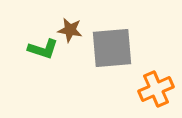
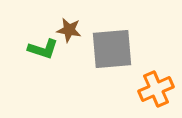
brown star: moved 1 px left
gray square: moved 1 px down
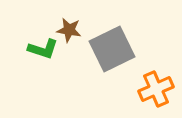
gray square: rotated 21 degrees counterclockwise
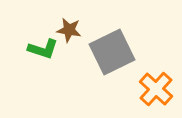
gray square: moved 3 px down
orange cross: rotated 24 degrees counterclockwise
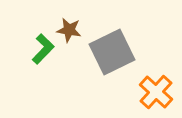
green L-shape: rotated 64 degrees counterclockwise
orange cross: moved 3 px down
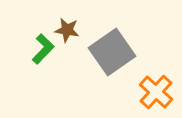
brown star: moved 2 px left
gray square: rotated 9 degrees counterclockwise
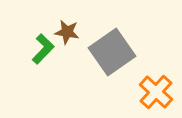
brown star: moved 2 px down
